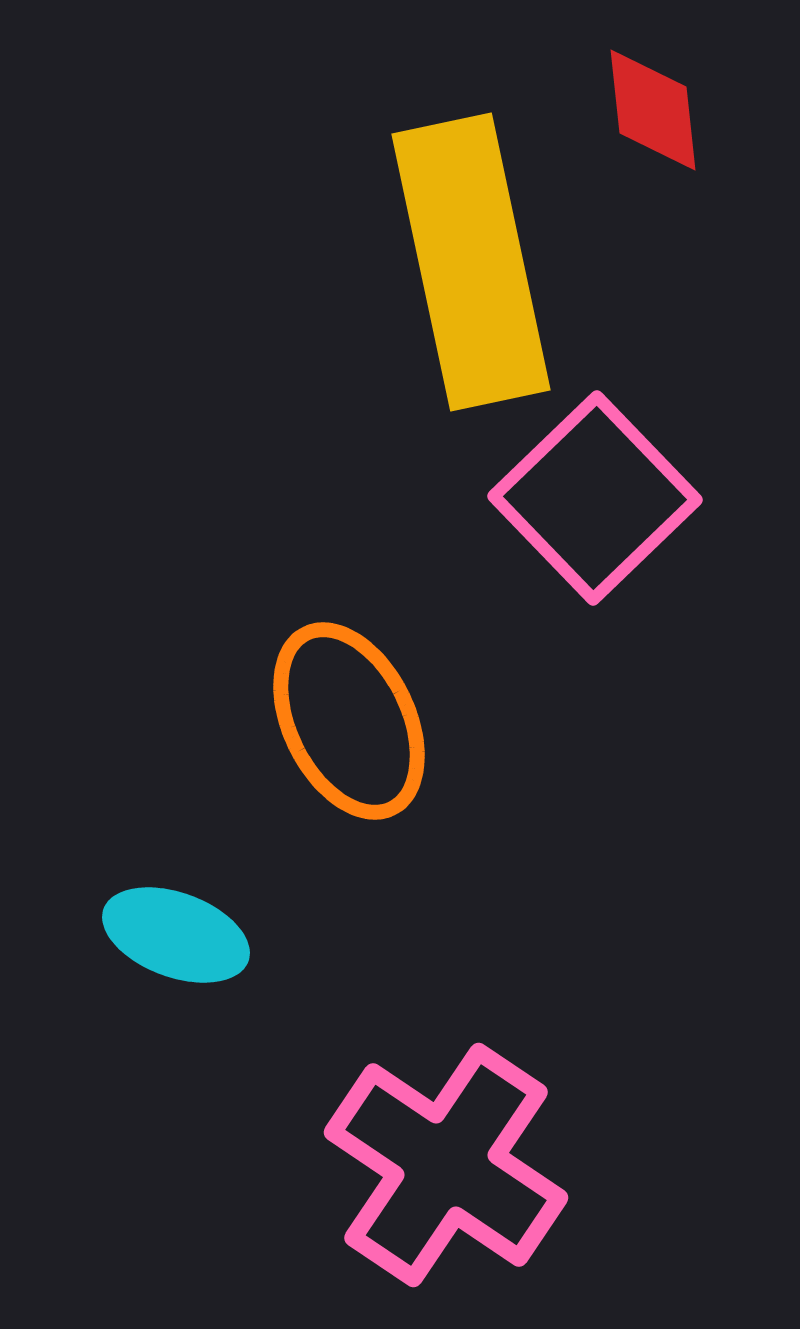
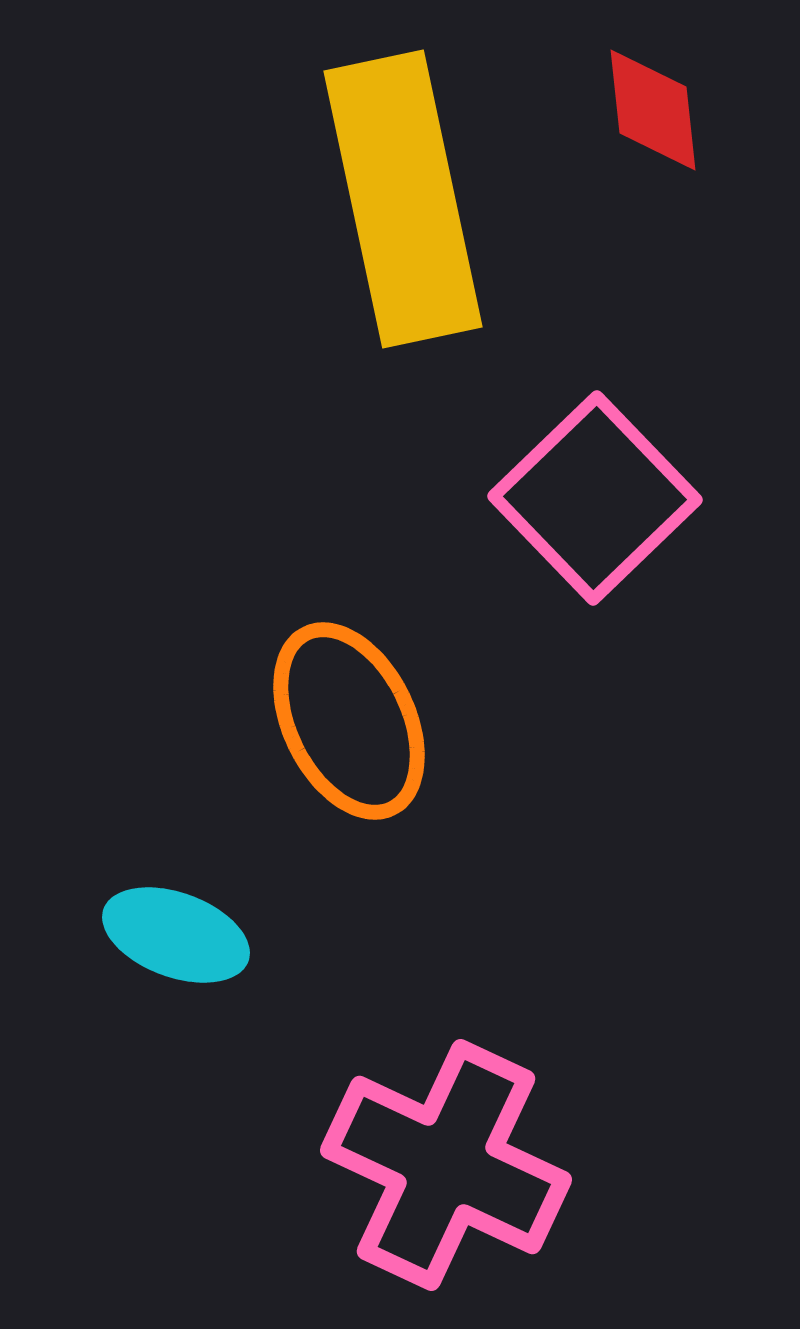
yellow rectangle: moved 68 px left, 63 px up
pink cross: rotated 9 degrees counterclockwise
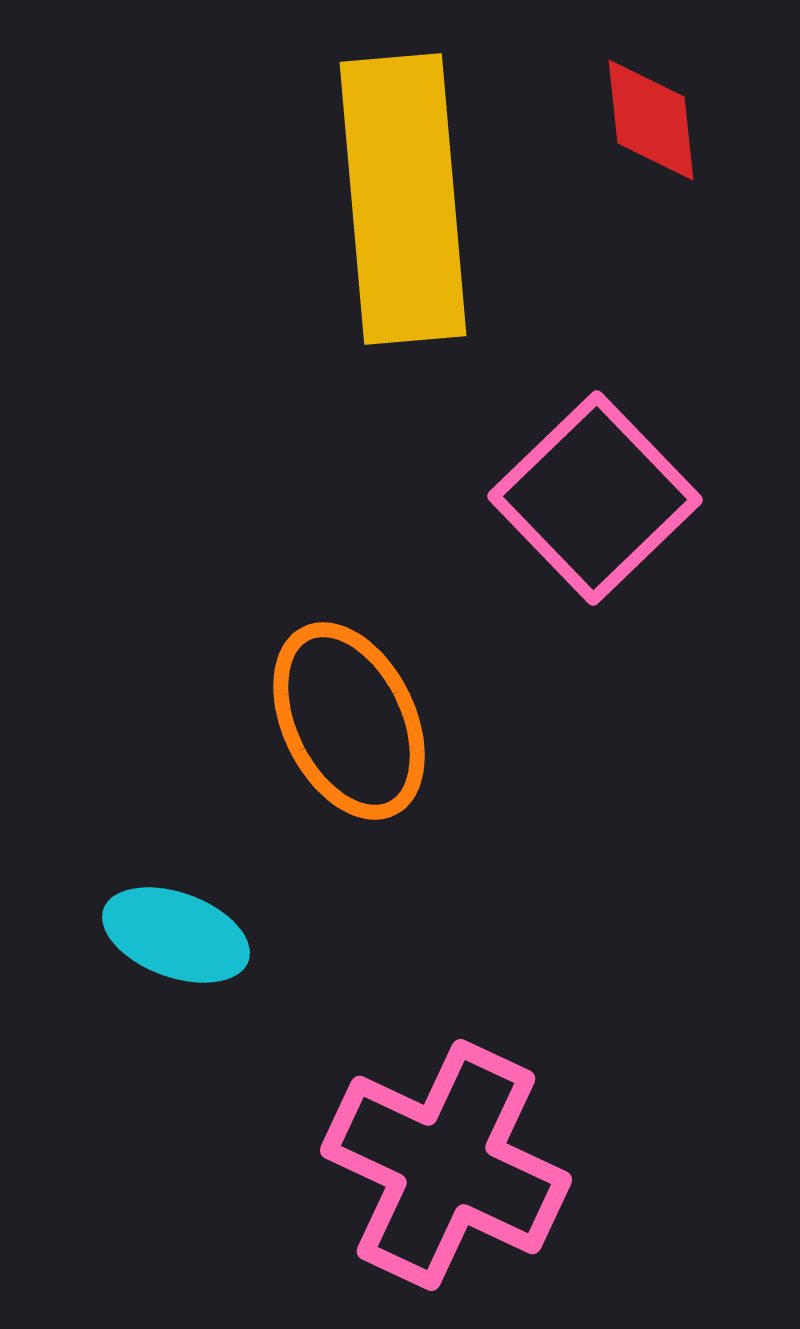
red diamond: moved 2 px left, 10 px down
yellow rectangle: rotated 7 degrees clockwise
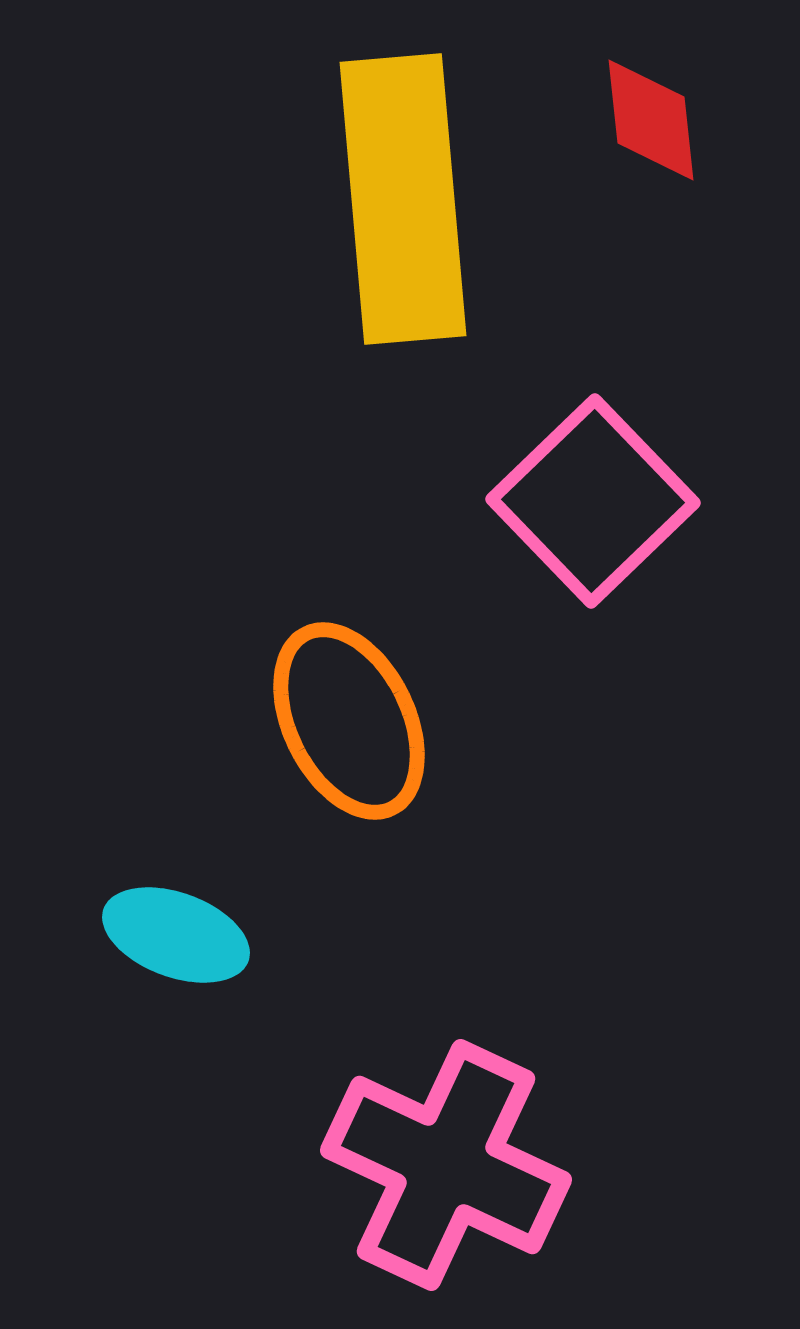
pink square: moved 2 px left, 3 px down
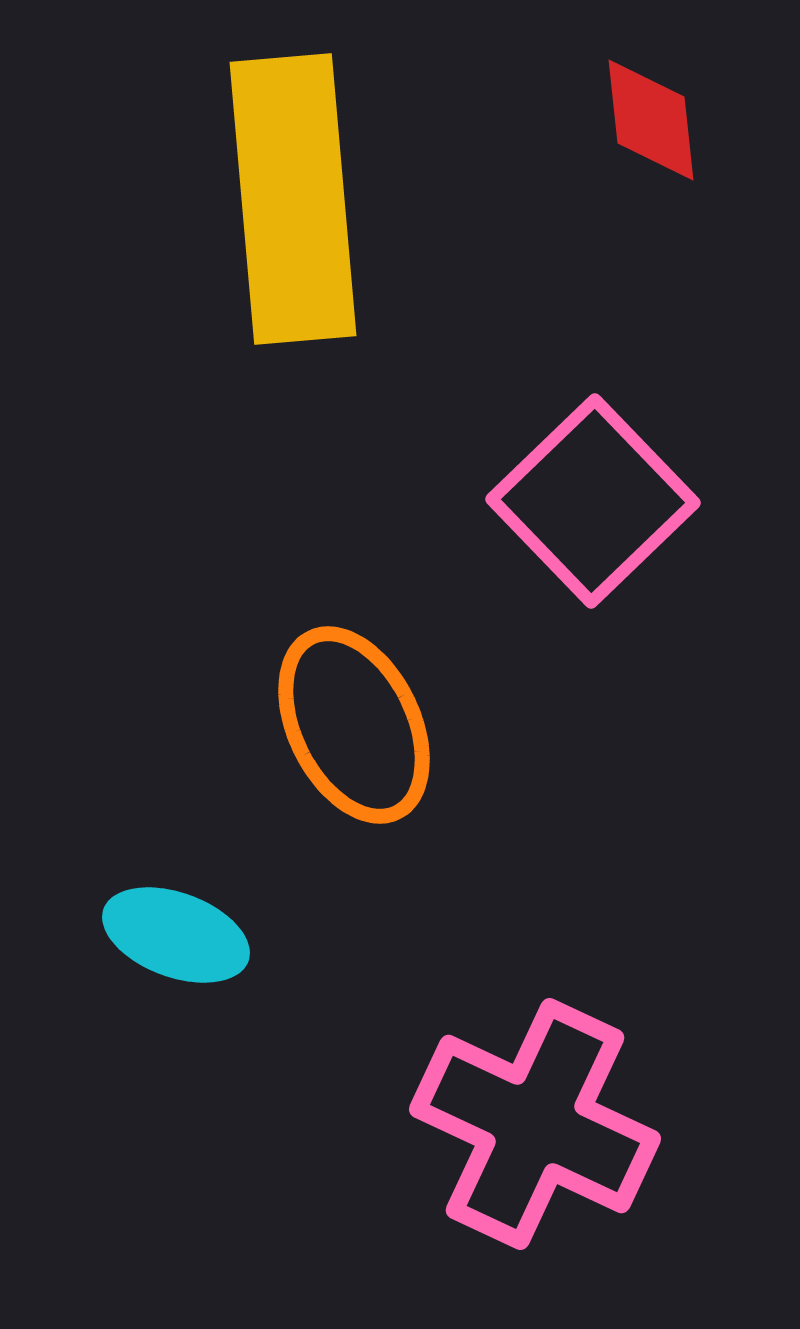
yellow rectangle: moved 110 px left
orange ellipse: moved 5 px right, 4 px down
pink cross: moved 89 px right, 41 px up
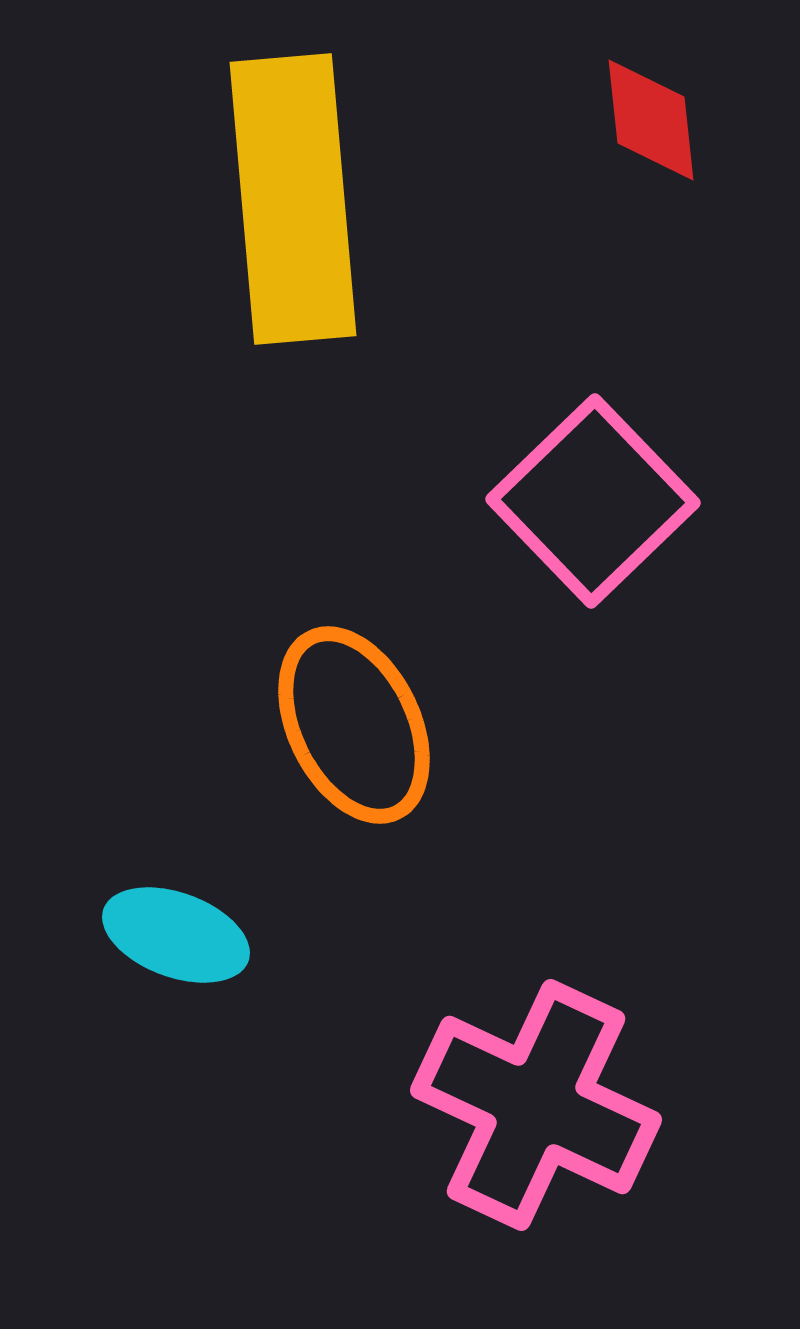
pink cross: moved 1 px right, 19 px up
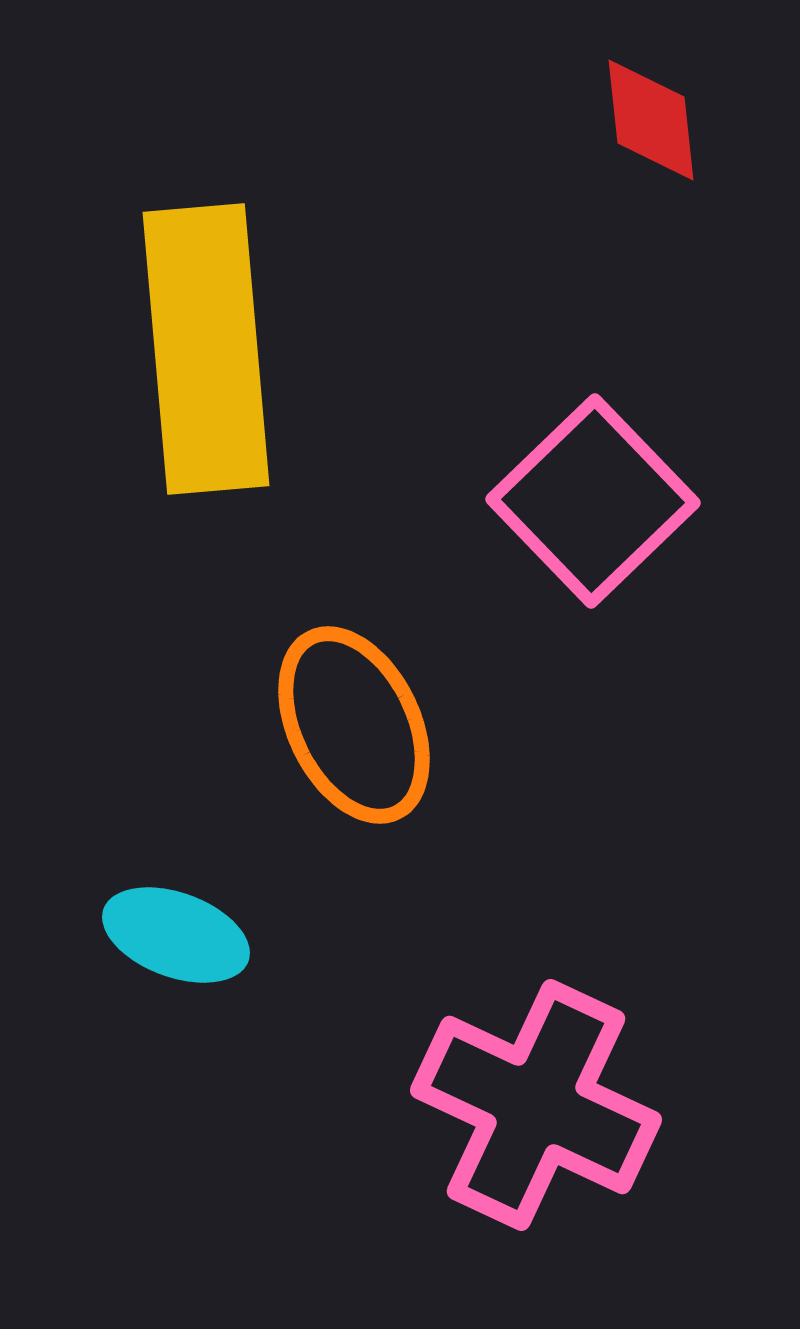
yellow rectangle: moved 87 px left, 150 px down
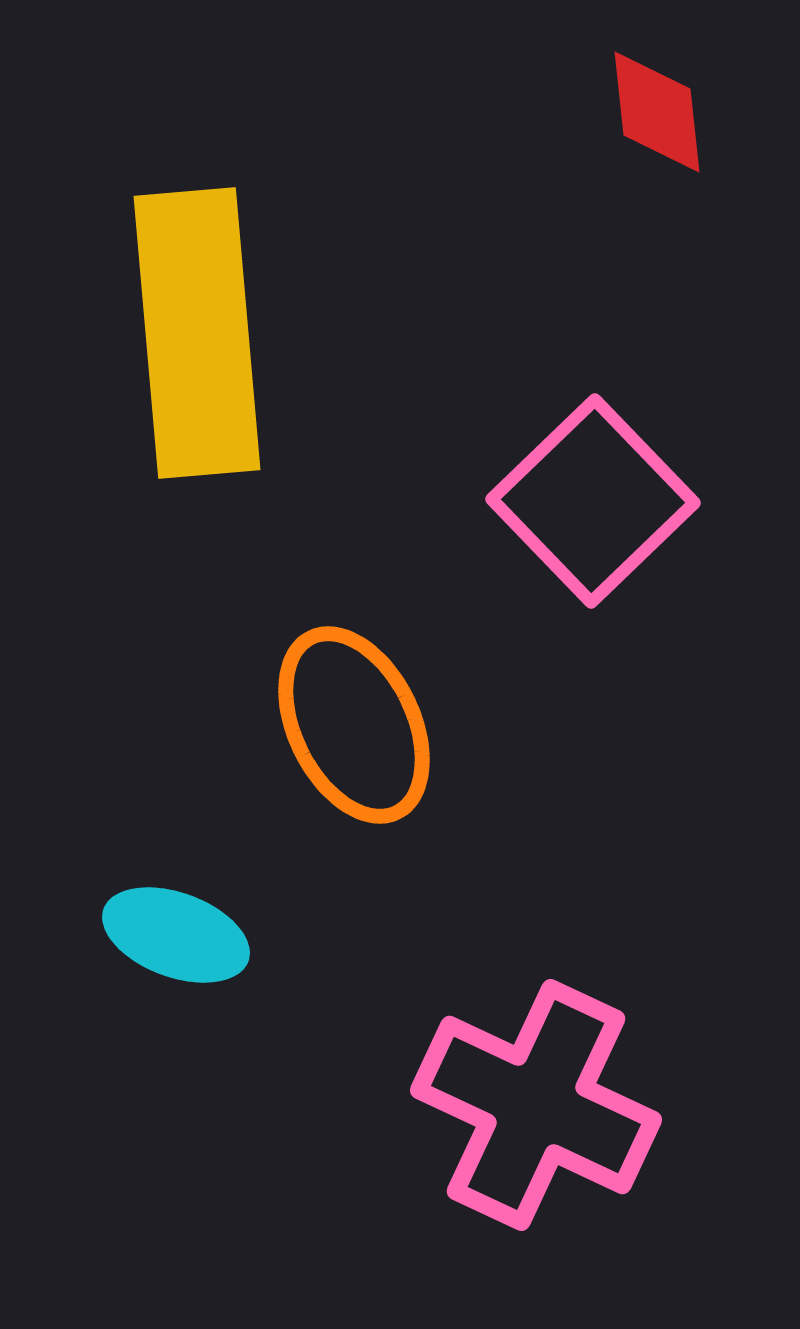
red diamond: moved 6 px right, 8 px up
yellow rectangle: moved 9 px left, 16 px up
